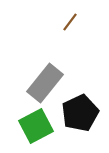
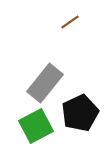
brown line: rotated 18 degrees clockwise
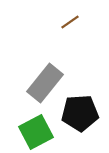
black pentagon: rotated 21 degrees clockwise
green square: moved 6 px down
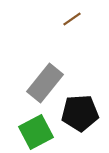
brown line: moved 2 px right, 3 px up
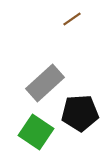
gray rectangle: rotated 9 degrees clockwise
green square: rotated 28 degrees counterclockwise
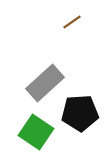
brown line: moved 3 px down
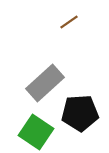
brown line: moved 3 px left
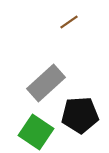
gray rectangle: moved 1 px right
black pentagon: moved 2 px down
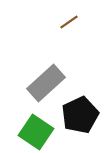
black pentagon: rotated 21 degrees counterclockwise
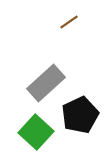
green square: rotated 8 degrees clockwise
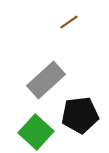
gray rectangle: moved 3 px up
black pentagon: rotated 18 degrees clockwise
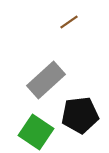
green square: rotated 8 degrees counterclockwise
